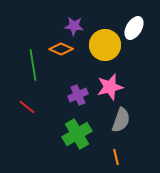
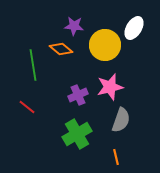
orange diamond: rotated 15 degrees clockwise
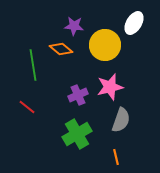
white ellipse: moved 5 px up
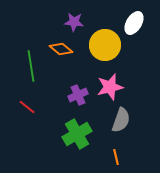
purple star: moved 4 px up
green line: moved 2 px left, 1 px down
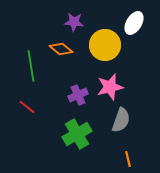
orange line: moved 12 px right, 2 px down
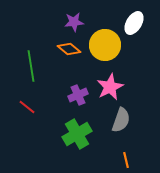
purple star: rotated 12 degrees counterclockwise
orange diamond: moved 8 px right
pink star: rotated 12 degrees counterclockwise
orange line: moved 2 px left, 1 px down
